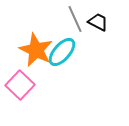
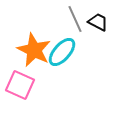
orange star: moved 2 px left
pink square: rotated 20 degrees counterclockwise
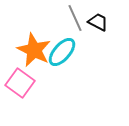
gray line: moved 1 px up
pink square: moved 2 px up; rotated 12 degrees clockwise
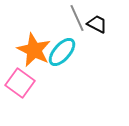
gray line: moved 2 px right
black trapezoid: moved 1 px left, 2 px down
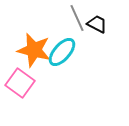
orange star: rotated 12 degrees counterclockwise
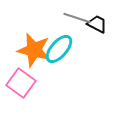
gray line: rotated 48 degrees counterclockwise
cyan ellipse: moved 3 px left, 3 px up
pink square: moved 1 px right
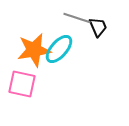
black trapezoid: moved 1 px right, 3 px down; rotated 40 degrees clockwise
orange star: rotated 24 degrees counterclockwise
pink square: moved 1 px right, 1 px down; rotated 24 degrees counterclockwise
